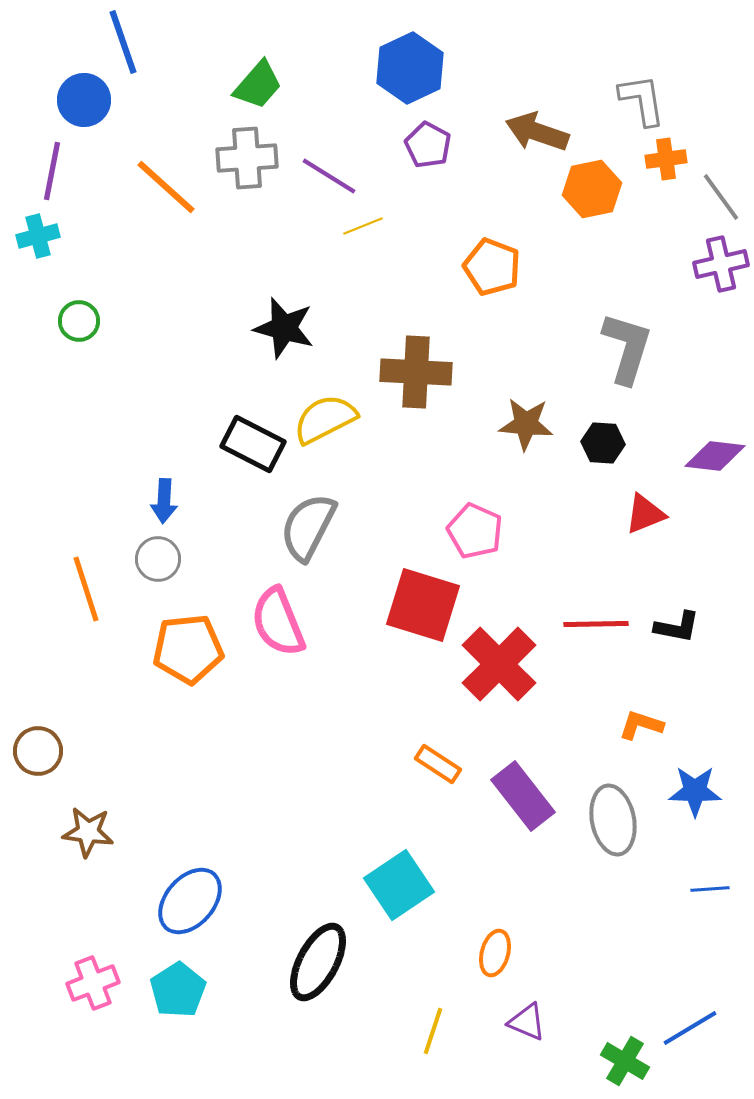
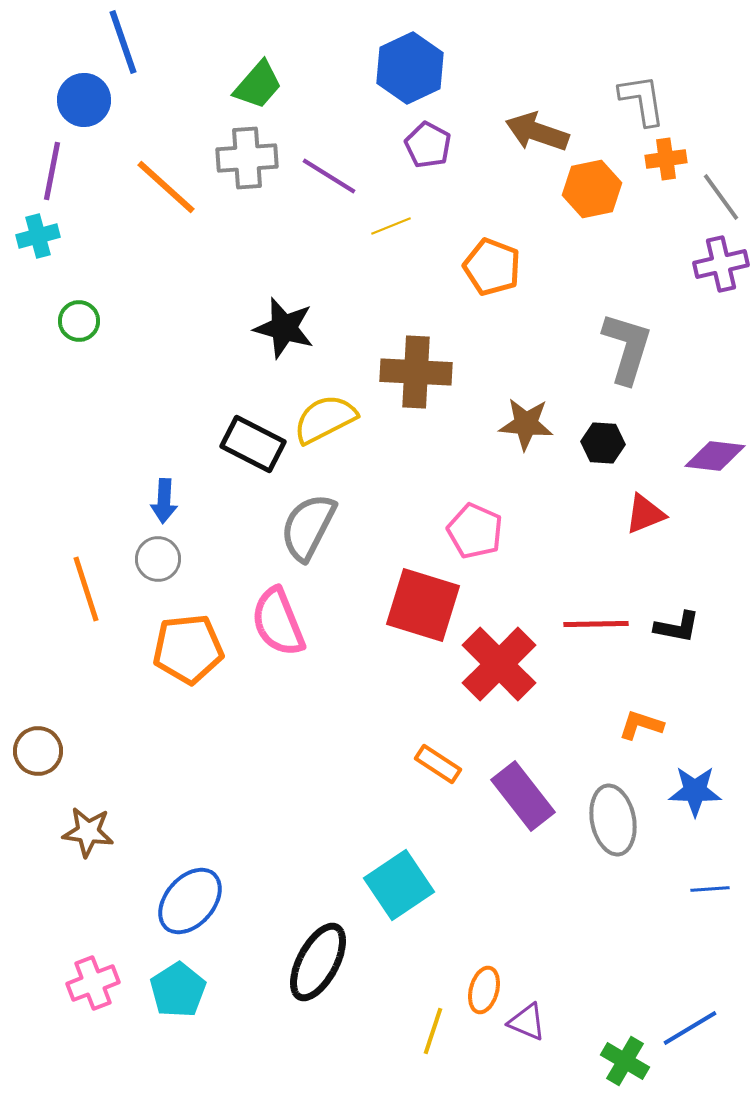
yellow line at (363, 226): moved 28 px right
orange ellipse at (495, 953): moved 11 px left, 37 px down
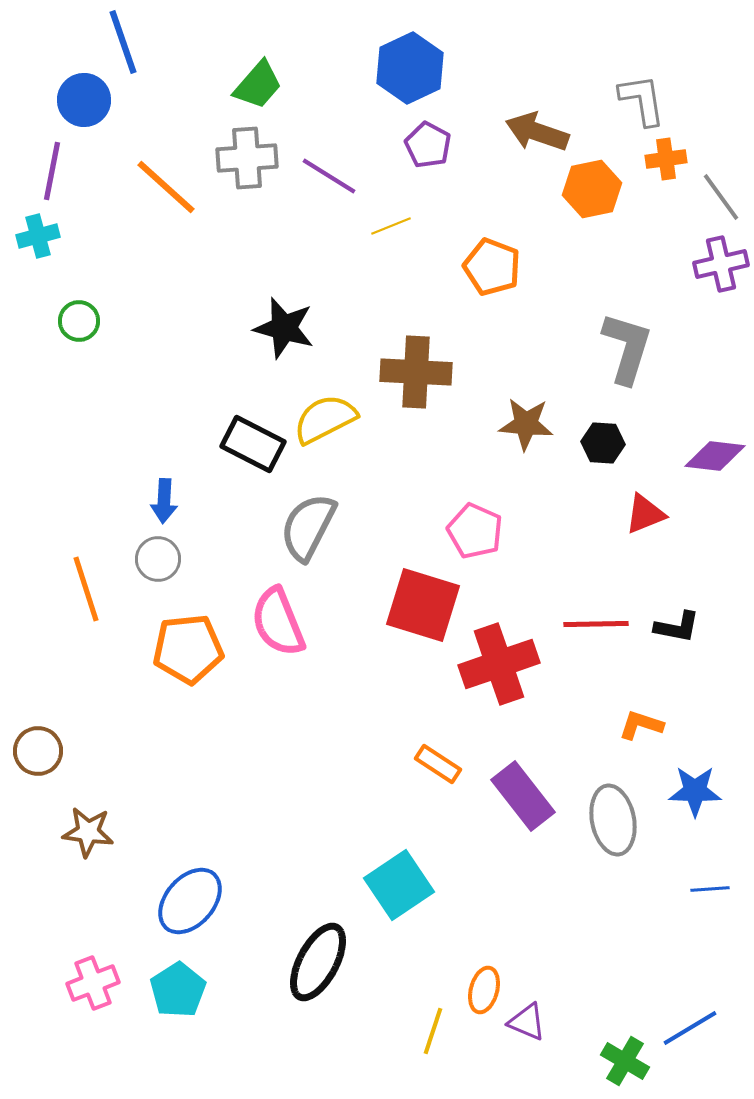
red cross at (499, 664): rotated 26 degrees clockwise
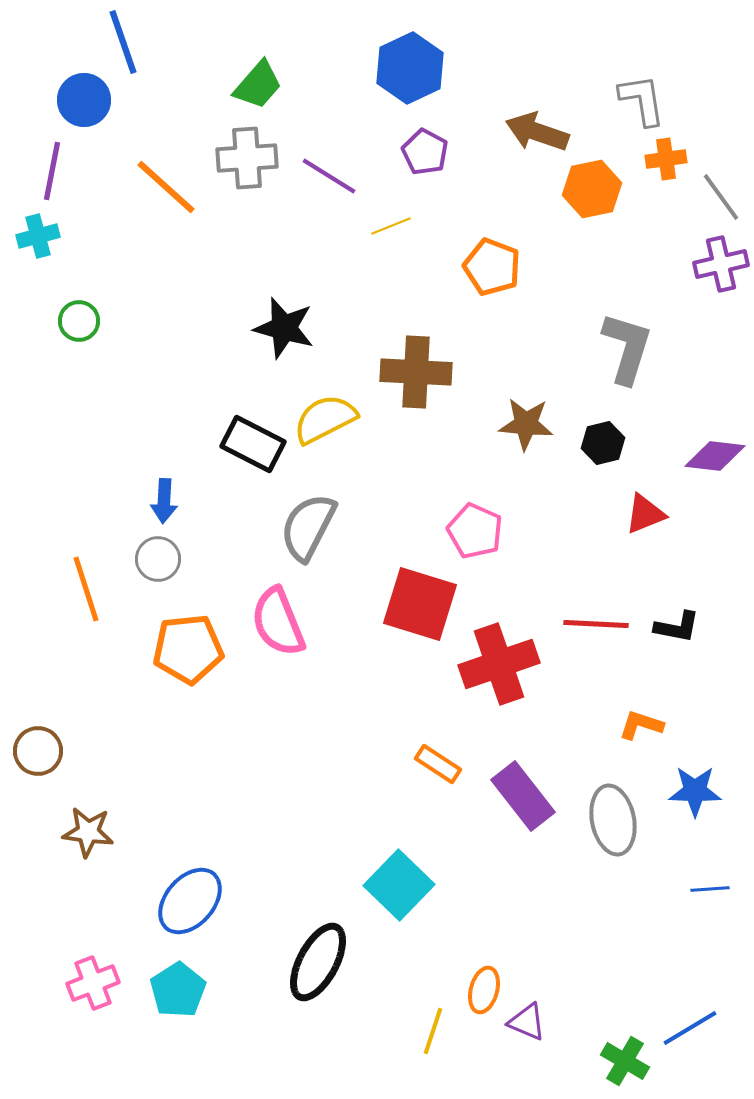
purple pentagon at (428, 145): moved 3 px left, 7 px down
black hexagon at (603, 443): rotated 18 degrees counterclockwise
red square at (423, 605): moved 3 px left, 1 px up
red line at (596, 624): rotated 4 degrees clockwise
cyan square at (399, 885): rotated 12 degrees counterclockwise
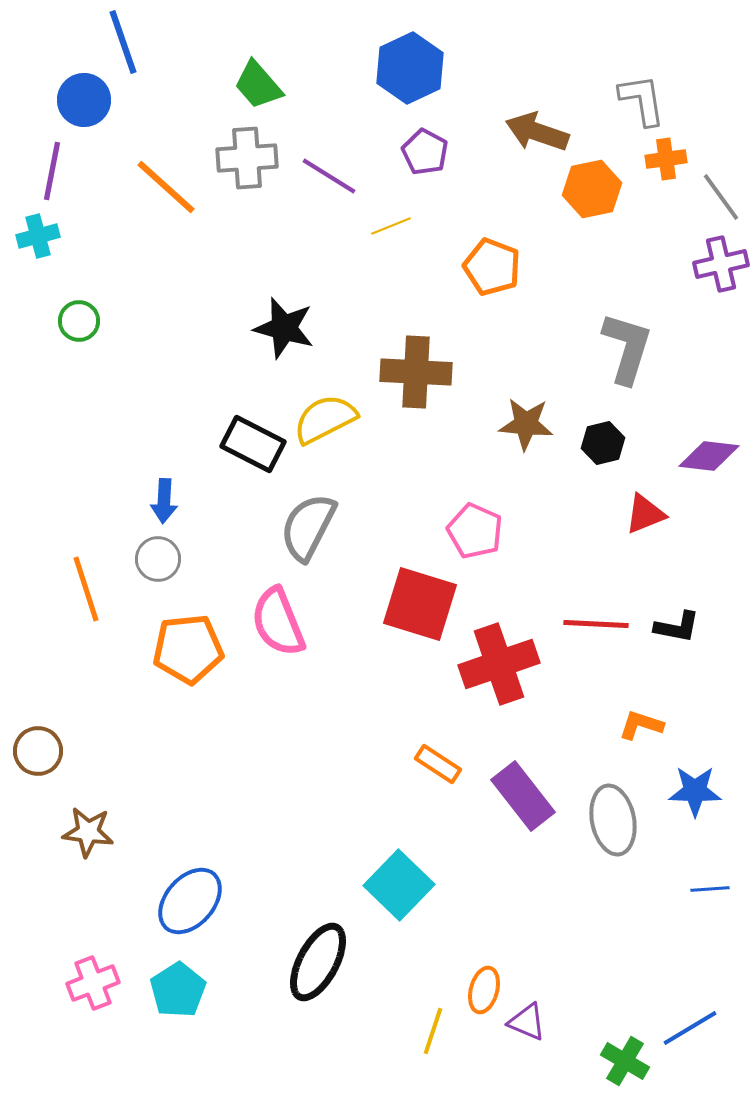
green trapezoid at (258, 85): rotated 98 degrees clockwise
purple diamond at (715, 456): moved 6 px left
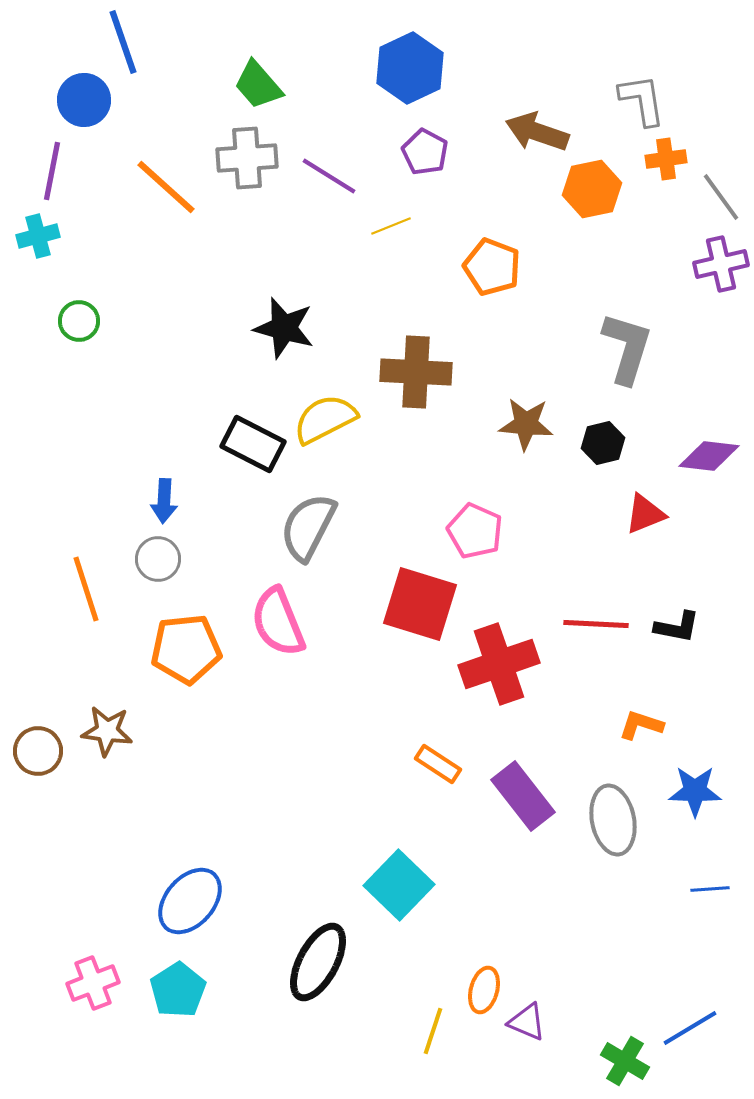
orange pentagon at (188, 649): moved 2 px left
brown star at (88, 832): moved 19 px right, 101 px up
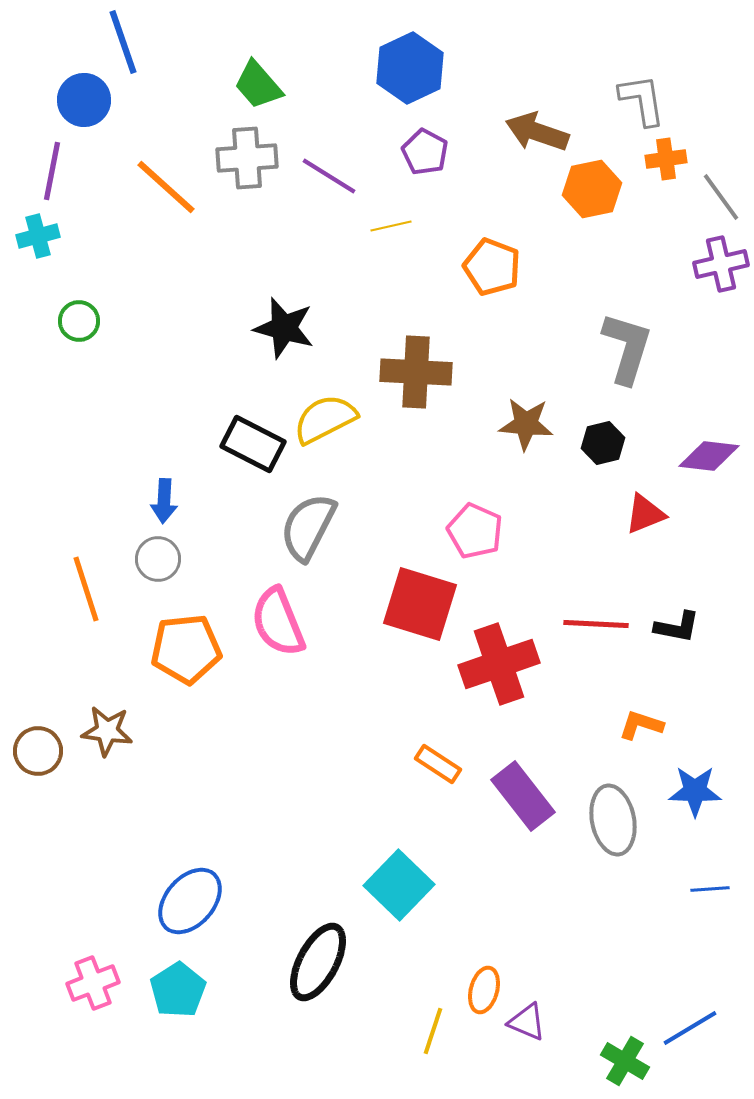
yellow line at (391, 226): rotated 9 degrees clockwise
